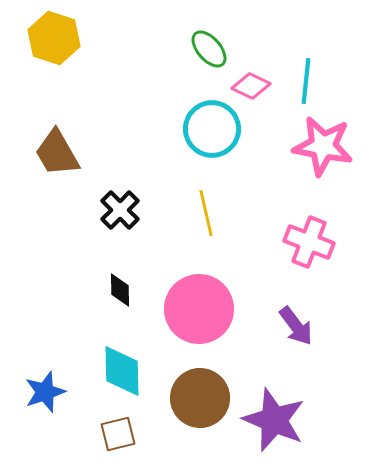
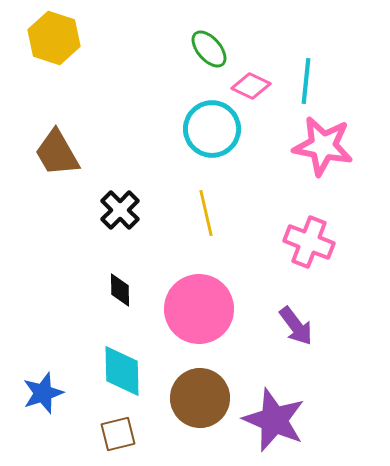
blue star: moved 2 px left, 1 px down
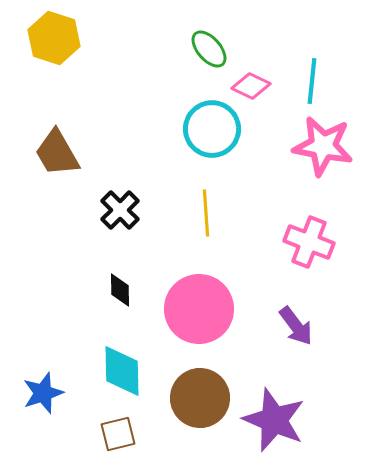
cyan line: moved 6 px right
yellow line: rotated 9 degrees clockwise
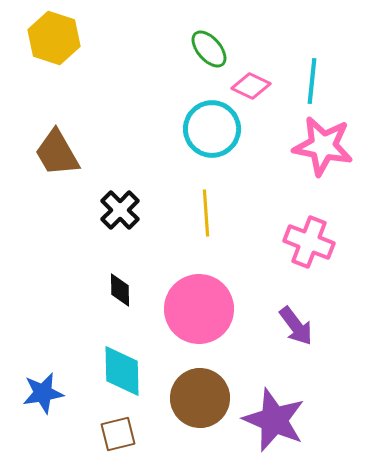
blue star: rotated 9 degrees clockwise
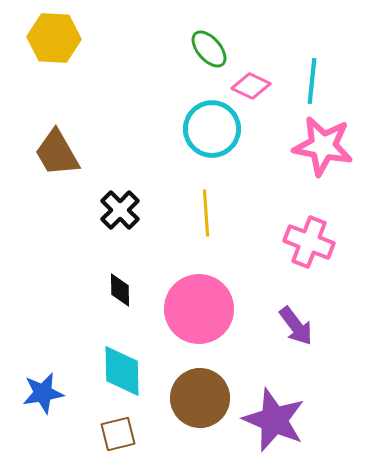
yellow hexagon: rotated 15 degrees counterclockwise
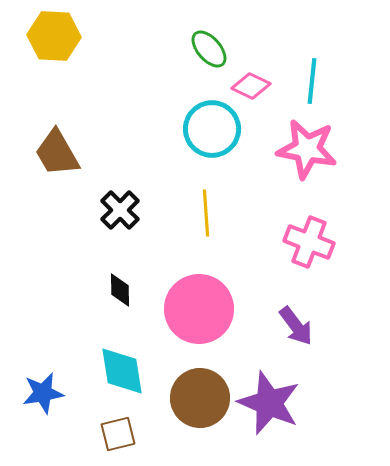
yellow hexagon: moved 2 px up
pink star: moved 16 px left, 3 px down
cyan diamond: rotated 8 degrees counterclockwise
purple star: moved 5 px left, 17 px up
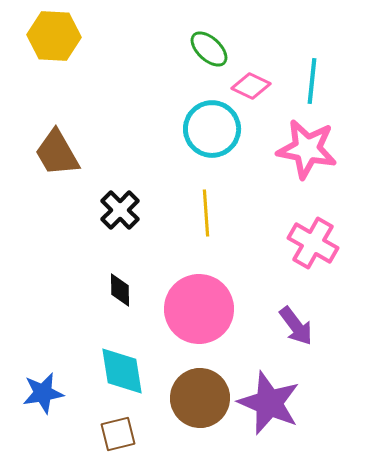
green ellipse: rotated 6 degrees counterclockwise
pink cross: moved 4 px right, 1 px down; rotated 9 degrees clockwise
